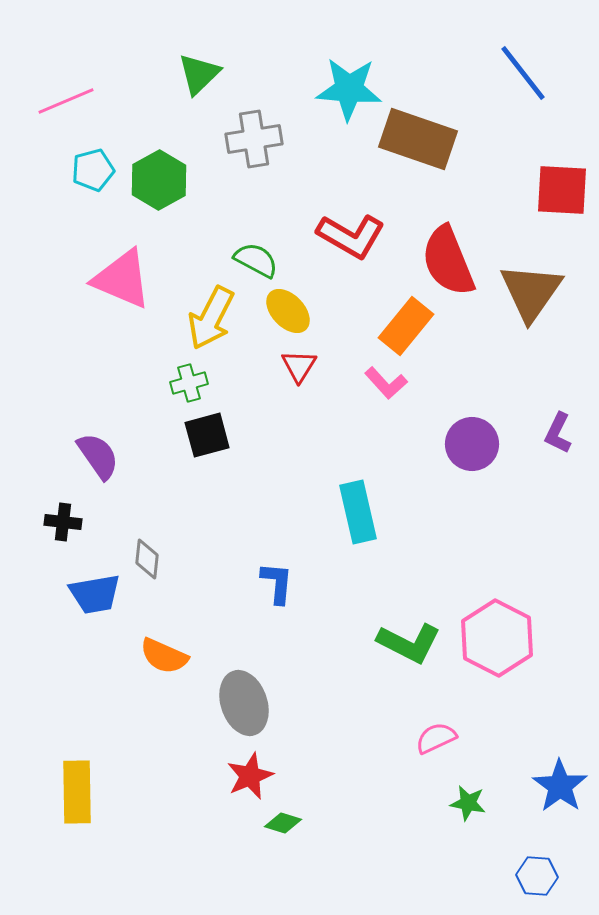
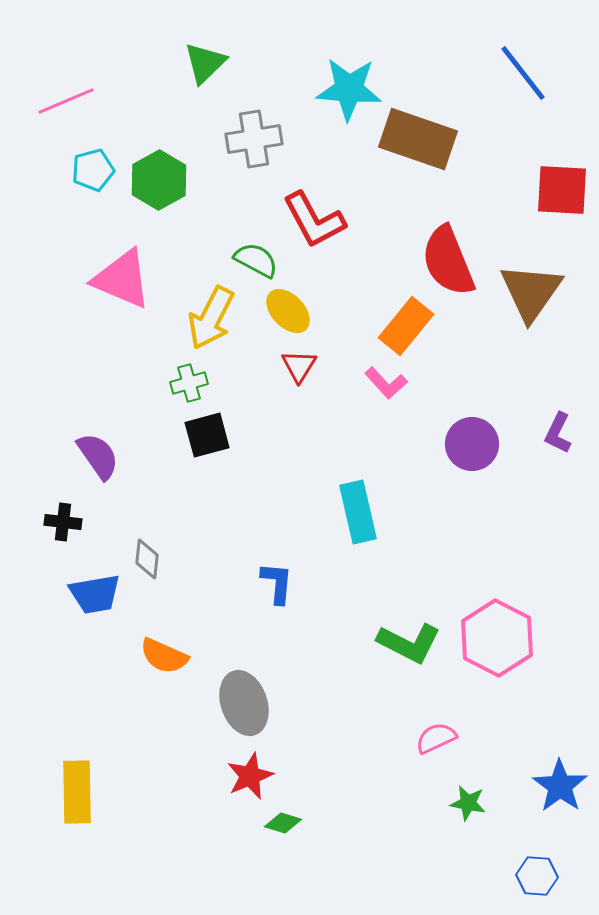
green triangle: moved 6 px right, 11 px up
red L-shape: moved 37 px left, 16 px up; rotated 32 degrees clockwise
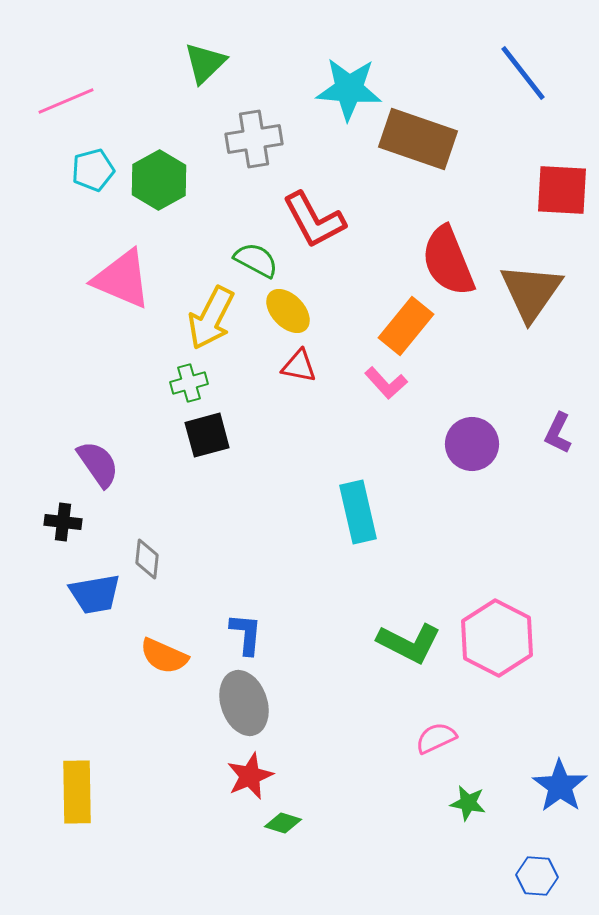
red triangle: rotated 51 degrees counterclockwise
purple semicircle: moved 8 px down
blue L-shape: moved 31 px left, 51 px down
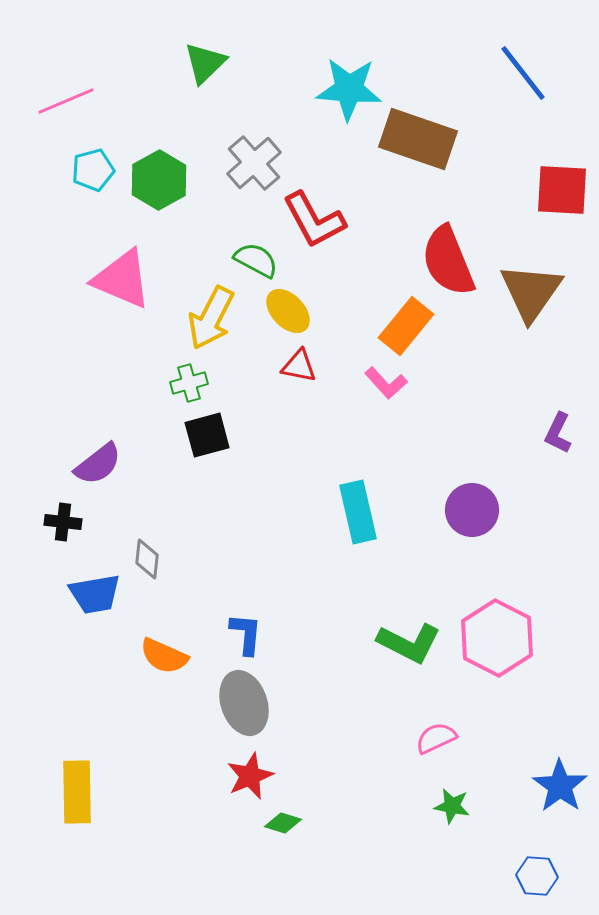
gray cross: moved 24 px down; rotated 32 degrees counterclockwise
purple circle: moved 66 px down
purple semicircle: rotated 87 degrees clockwise
green star: moved 16 px left, 3 px down
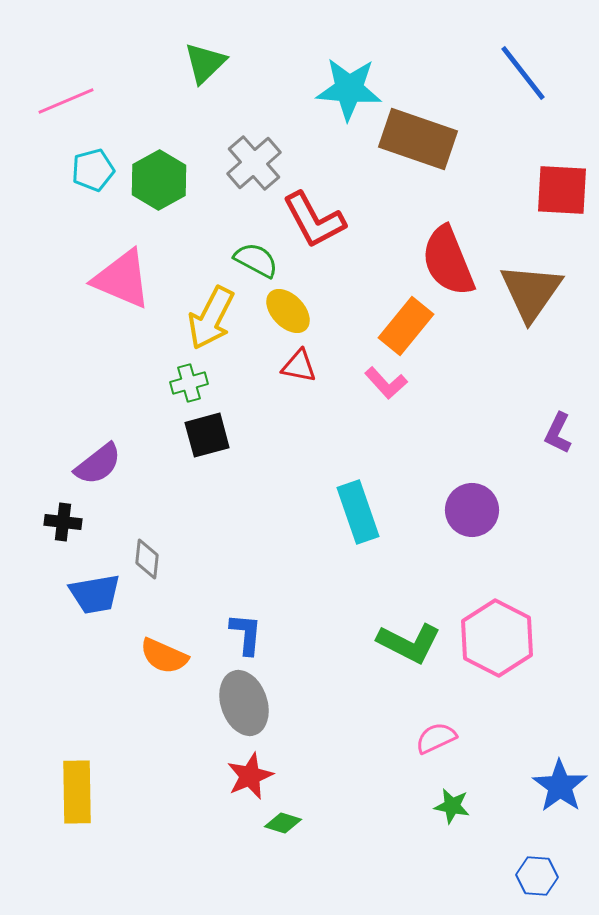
cyan rectangle: rotated 6 degrees counterclockwise
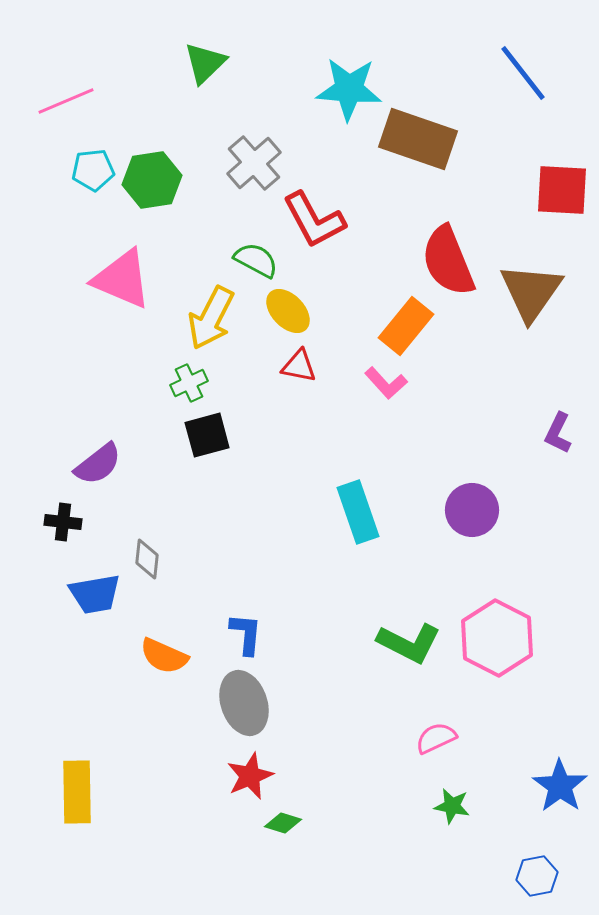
cyan pentagon: rotated 9 degrees clockwise
green hexagon: moved 7 px left; rotated 20 degrees clockwise
green cross: rotated 9 degrees counterclockwise
blue hexagon: rotated 15 degrees counterclockwise
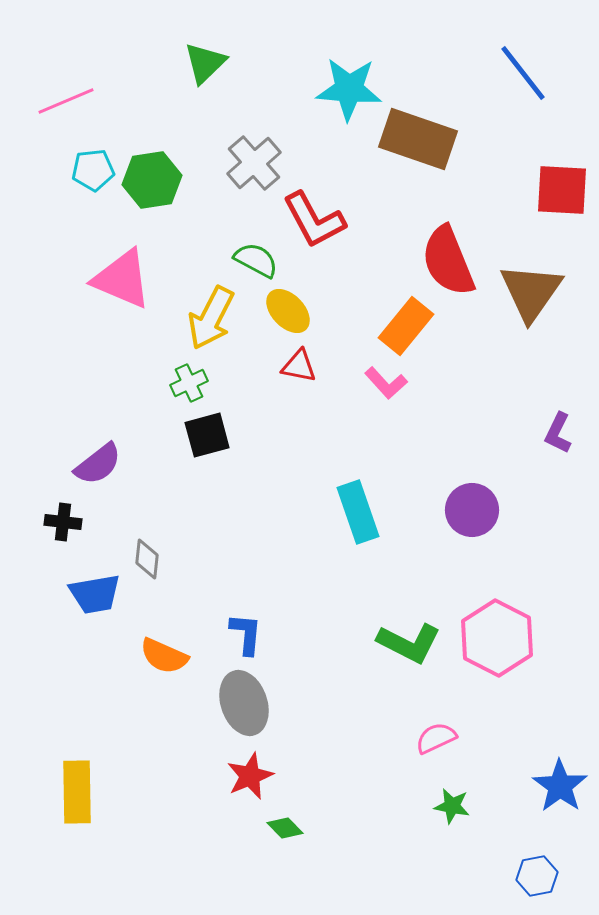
green diamond: moved 2 px right, 5 px down; rotated 27 degrees clockwise
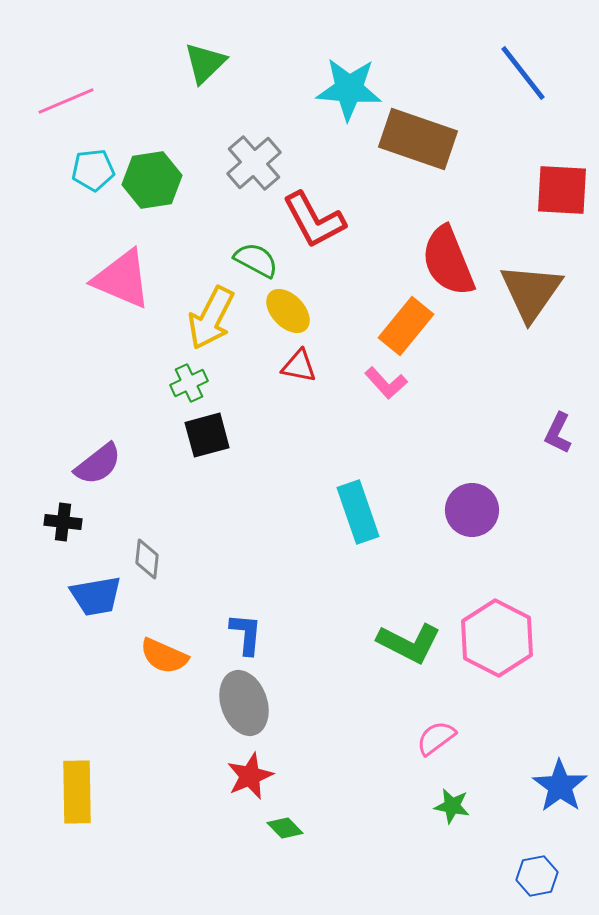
blue trapezoid: moved 1 px right, 2 px down
pink semicircle: rotated 12 degrees counterclockwise
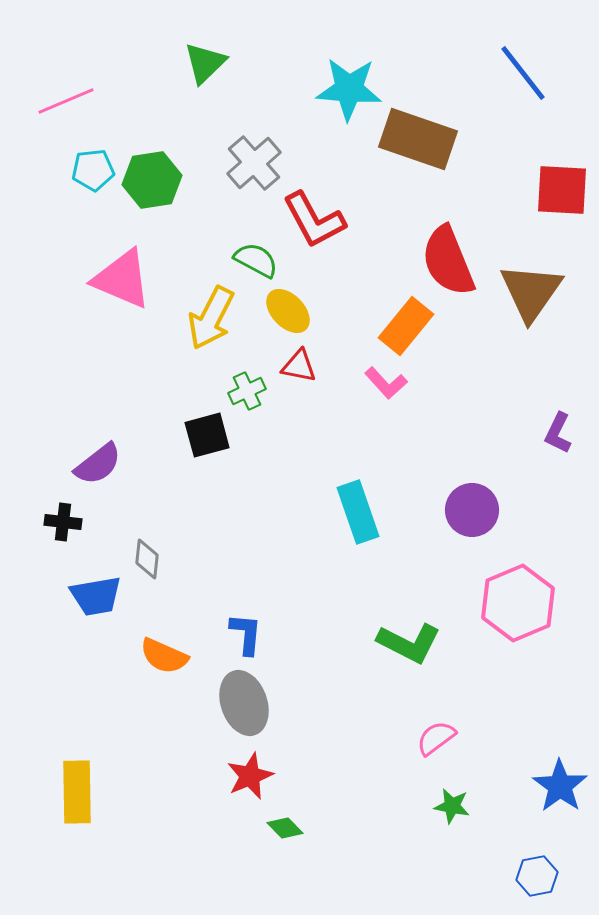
green cross: moved 58 px right, 8 px down
pink hexagon: moved 21 px right, 35 px up; rotated 10 degrees clockwise
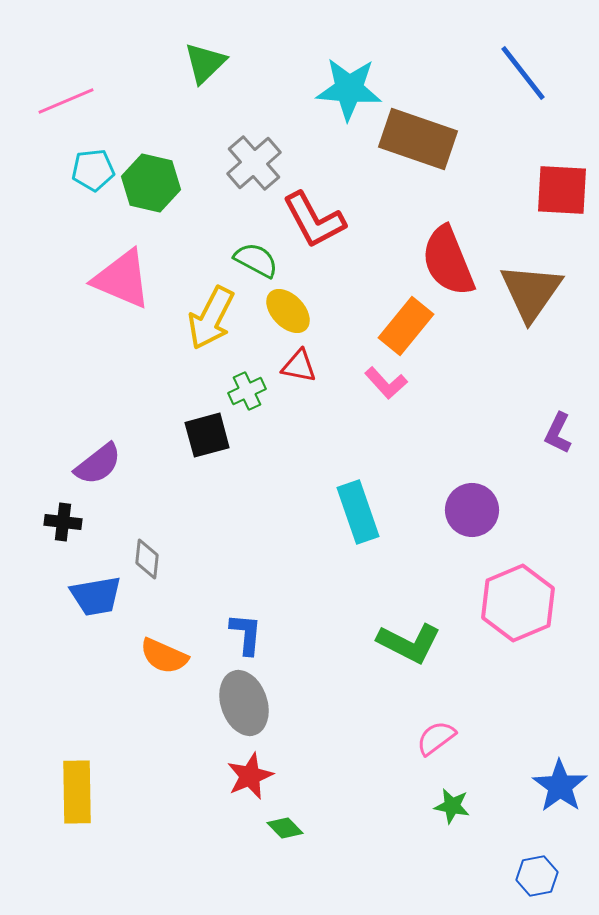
green hexagon: moved 1 px left, 3 px down; rotated 22 degrees clockwise
